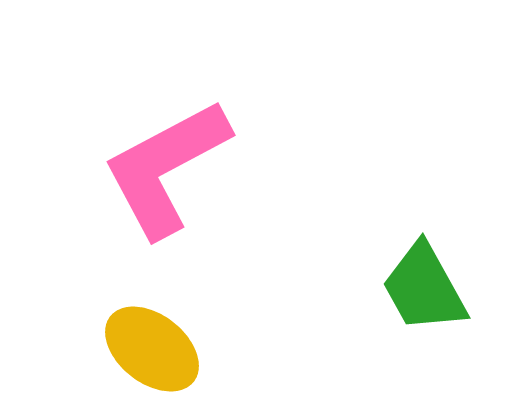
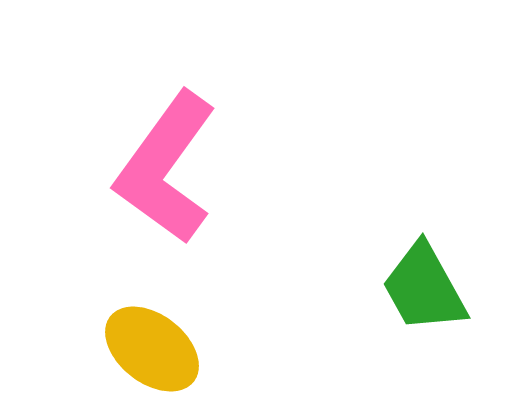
pink L-shape: rotated 26 degrees counterclockwise
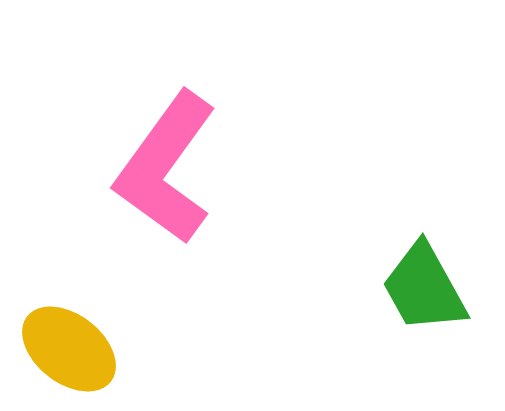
yellow ellipse: moved 83 px left
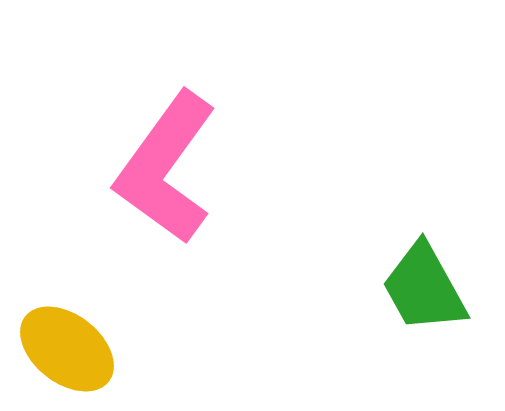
yellow ellipse: moved 2 px left
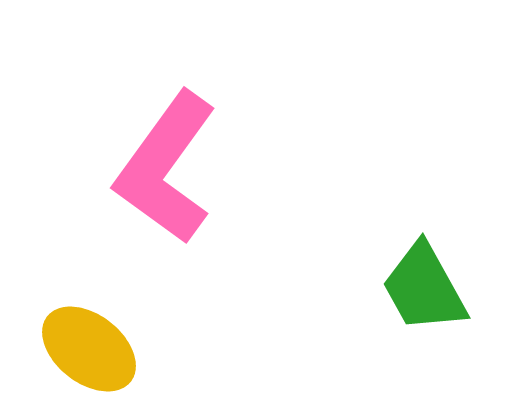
yellow ellipse: moved 22 px right
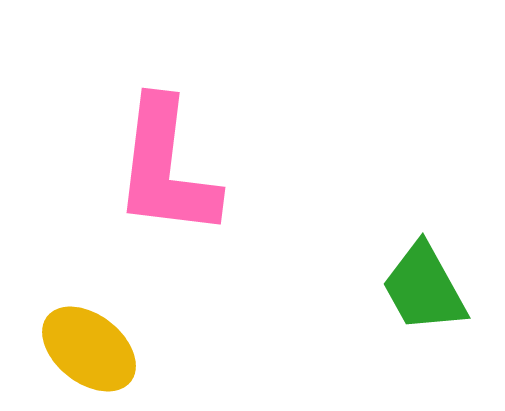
pink L-shape: rotated 29 degrees counterclockwise
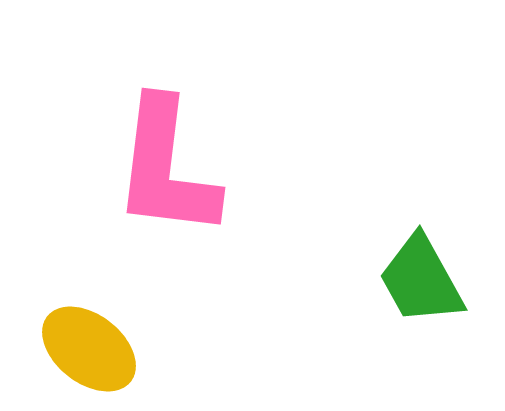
green trapezoid: moved 3 px left, 8 px up
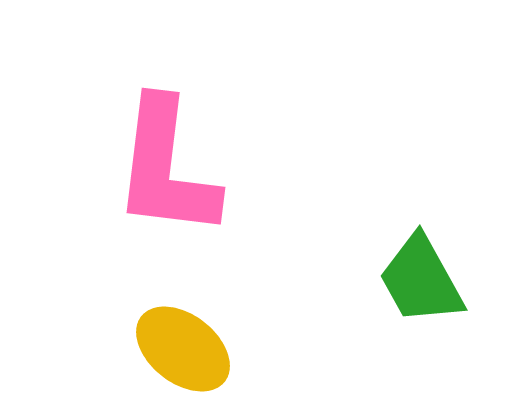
yellow ellipse: moved 94 px right
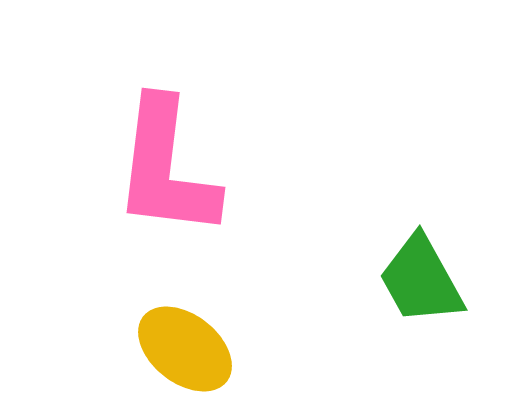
yellow ellipse: moved 2 px right
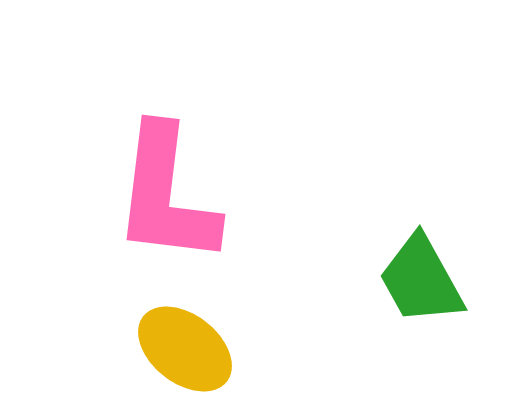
pink L-shape: moved 27 px down
